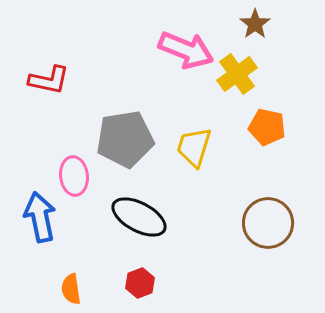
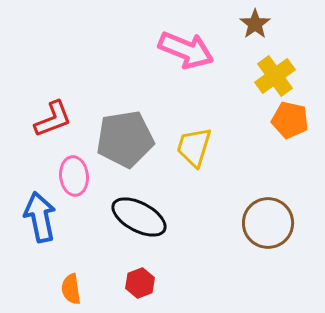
yellow cross: moved 38 px right, 2 px down
red L-shape: moved 4 px right, 39 px down; rotated 33 degrees counterclockwise
orange pentagon: moved 23 px right, 7 px up
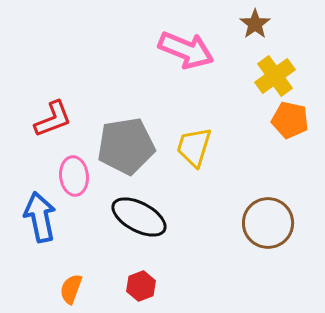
gray pentagon: moved 1 px right, 7 px down
red hexagon: moved 1 px right, 3 px down
orange semicircle: rotated 28 degrees clockwise
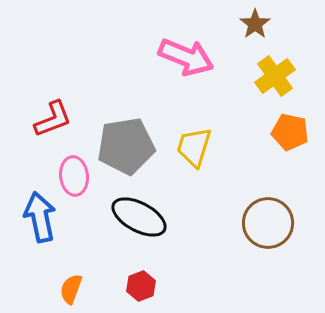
pink arrow: moved 7 px down
orange pentagon: moved 12 px down
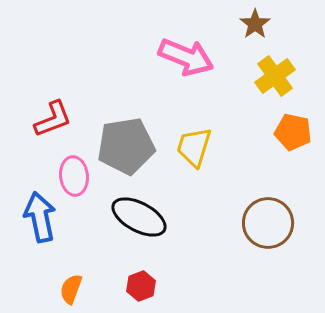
orange pentagon: moved 3 px right
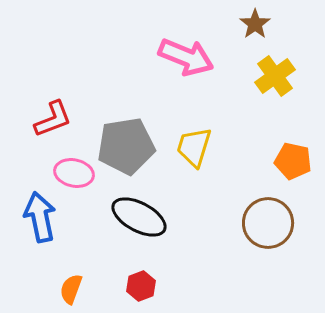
orange pentagon: moved 29 px down
pink ellipse: moved 3 px up; rotated 72 degrees counterclockwise
